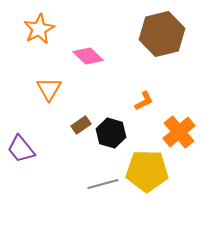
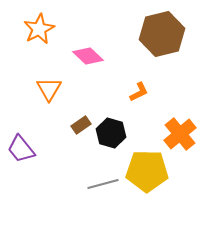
orange L-shape: moved 5 px left, 9 px up
orange cross: moved 1 px right, 2 px down
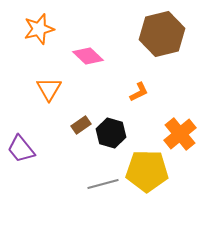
orange star: rotated 12 degrees clockwise
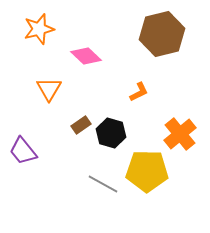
pink diamond: moved 2 px left
purple trapezoid: moved 2 px right, 2 px down
gray line: rotated 44 degrees clockwise
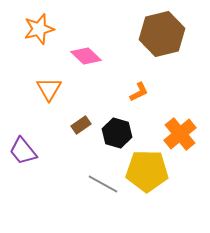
black hexagon: moved 6 px right
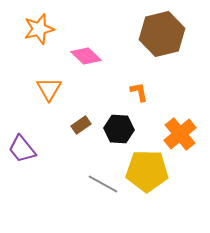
orange L-shape: rotated 75 degrees counterclockwise
black hexagon: moved 2 px right, 4 px up; rotated 12 degrees counterclockwise
purple trapezoid: moved 1 px left, 2 px up
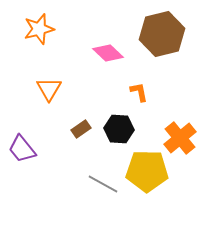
pink diamond: moved 22 px right, 3 px up
brown rectangle: moved 4 px down
orange cross: moved 4 px down
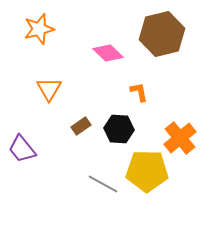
brown rectangle: moved 3 px up
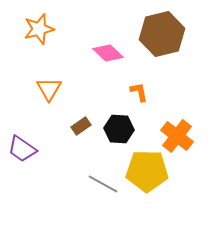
orange cross: moved 3 px left, 2 px up; rotated 12 degrees counterclockwise
purple trapezoid: rotated 16 degrees counterclockwise
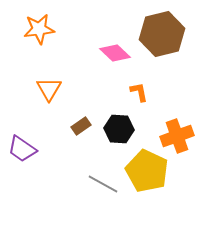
orange star: rotated 8 degrees clockwise
pink diamond: moved 7 px right
orange cross: rotated 32 degrees clockwise
yellow pentagon: rotated 24 degrees clockwise
